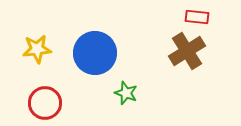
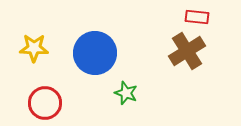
yellow star: moved 3 px left, 1 px up; rotated 8 degrees clockwise
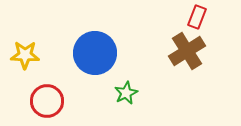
red rectangle: rotated 75 degrees counterclockwise
yellow star: moved 9 px left, 7 px down
green star: rotated 25 degrees clockwise
red circle: moved 2 px right, 2 px up
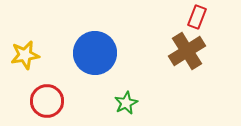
yellow star: rotated 12 degrees counterclockwise
green star: moved 10 px down
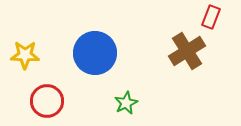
red rectangle: moved 14 px right
yellow star: rotated 12 degrees clockwise
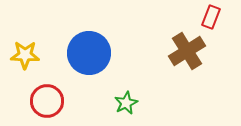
blue circle: moved 6 px left
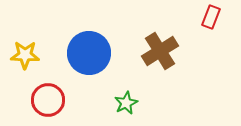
brown cross: moved 27 px left
red circle: moved 1 px right, 1 px up
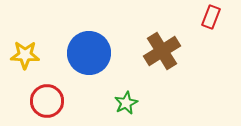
brown cross: moved 2 px right
red circle: moved 1 px left, 1 px down
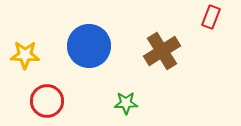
blue circle: moved 7 px up
green star: rotated 25 degrees clockwise
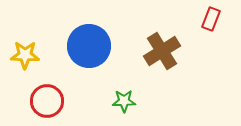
red rectangle: moved 2 px down
green star: moved 2 px left, 2 px up
